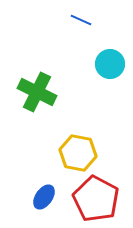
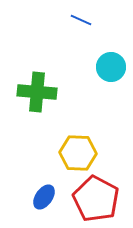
cyan circle: moved 1 px right, 3 px down
green cross: rotated 21 degrees counterclockwise
yellow hexagon: rotated 9 degrees counterclockwise
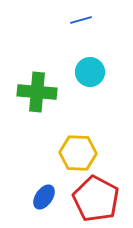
blue line: rotated 40 degrees counterclockwise
cyan circle: moved 21 px left, 5 px down
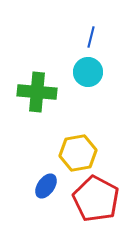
blue line: moved 10 px right, 17 px down; rotated 60 degrees counterclockwise
cyan circle: moved 2 px left
yellow hexagon: rotated 12 degrees counterclockwise
blue ellipse: moved 2 px right, 11 px up
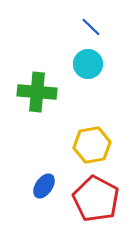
blue line: moved 10 px up; rotated 60 degrees counterclockwise
cyan circle: moved 8 px up
yellow hexagon: moved 14 px right, 8 px up
blue ellipse: moved 2 px left
